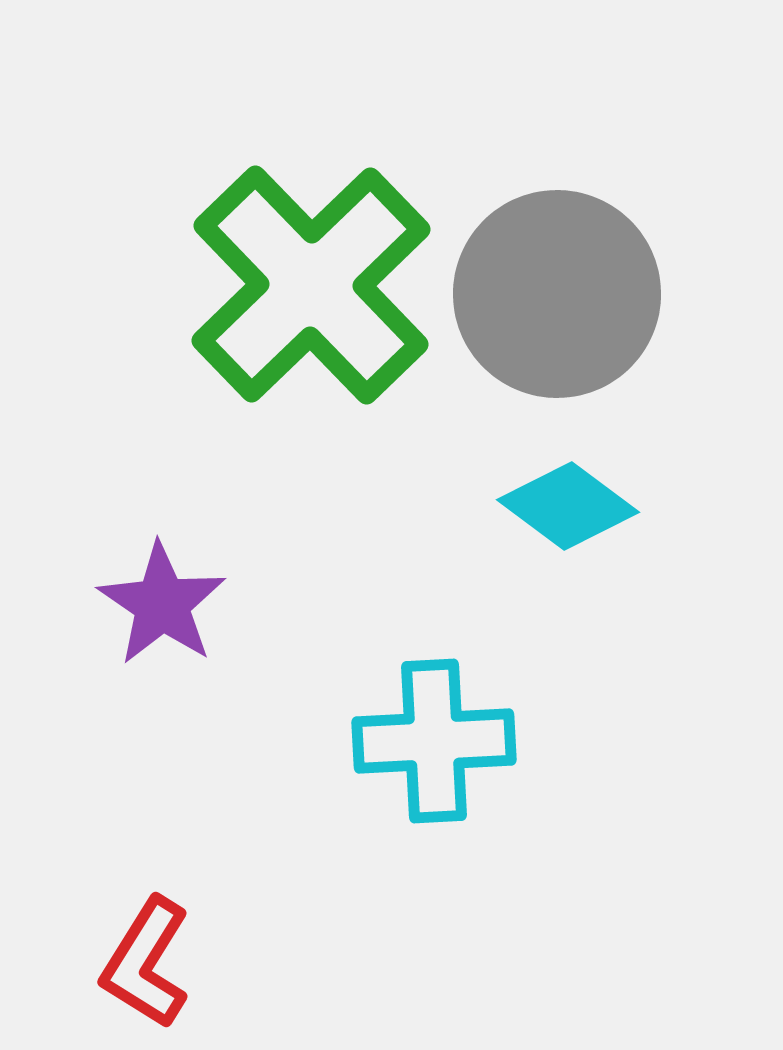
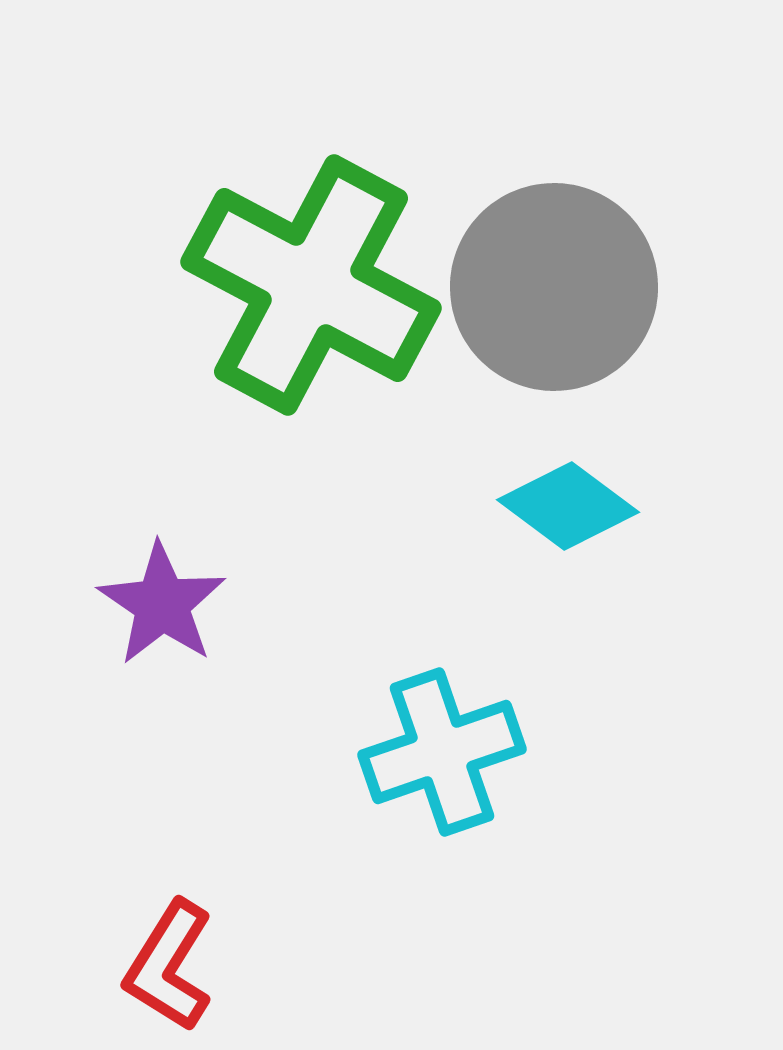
green cross: rotated 18 degrees counterclockwise
gray circle: moved 3 px left, 7 px up
cyan cross: moved 8 px right, 11 px down; rotated 16 degrees counterclockwise
red L-shape: moved 23 px right, 3 px down
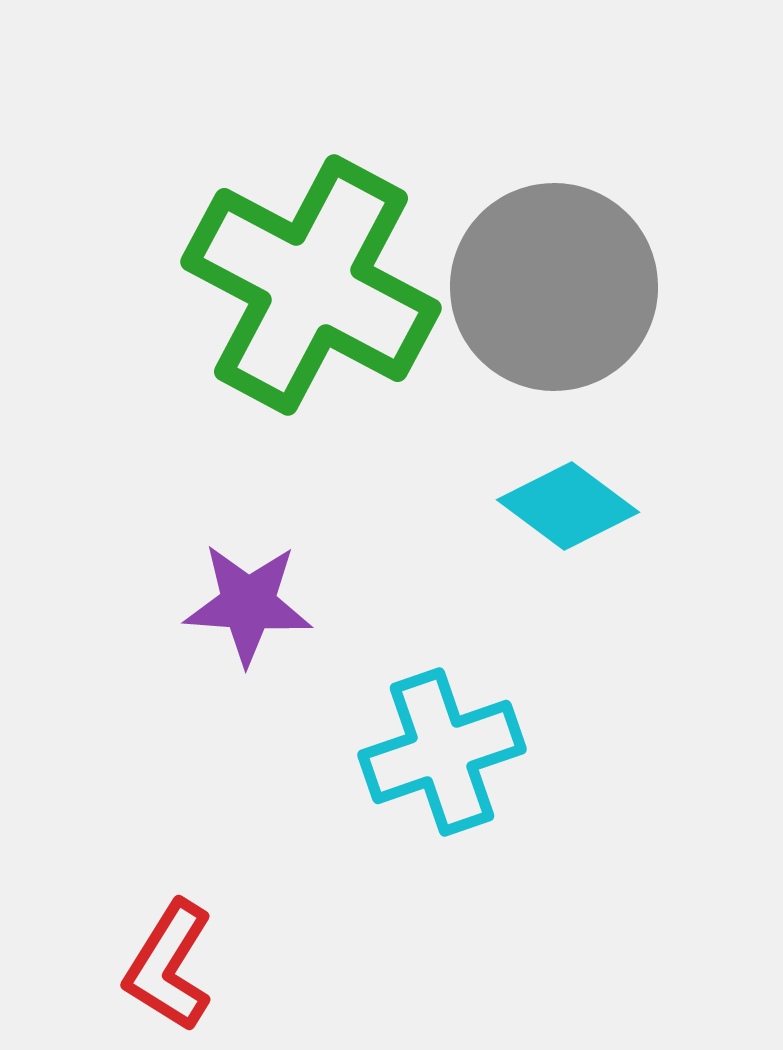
purple star: moved 86 px right; rotated 30 degrees counterclockwise
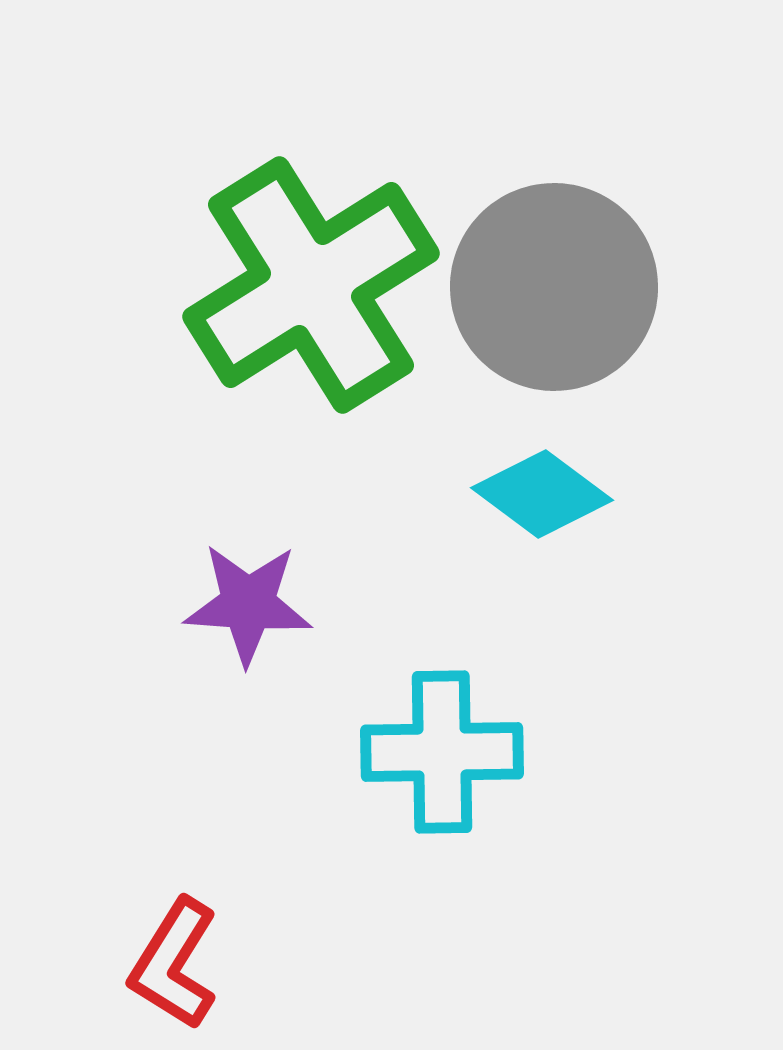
green cross: rotated 30 degrees clockwise
cyan diamond: moved 26 px left, 12 px up
cyan cross: rotated 18 degrees clockwise
red L-shape: moved 5 px right, 2 px up
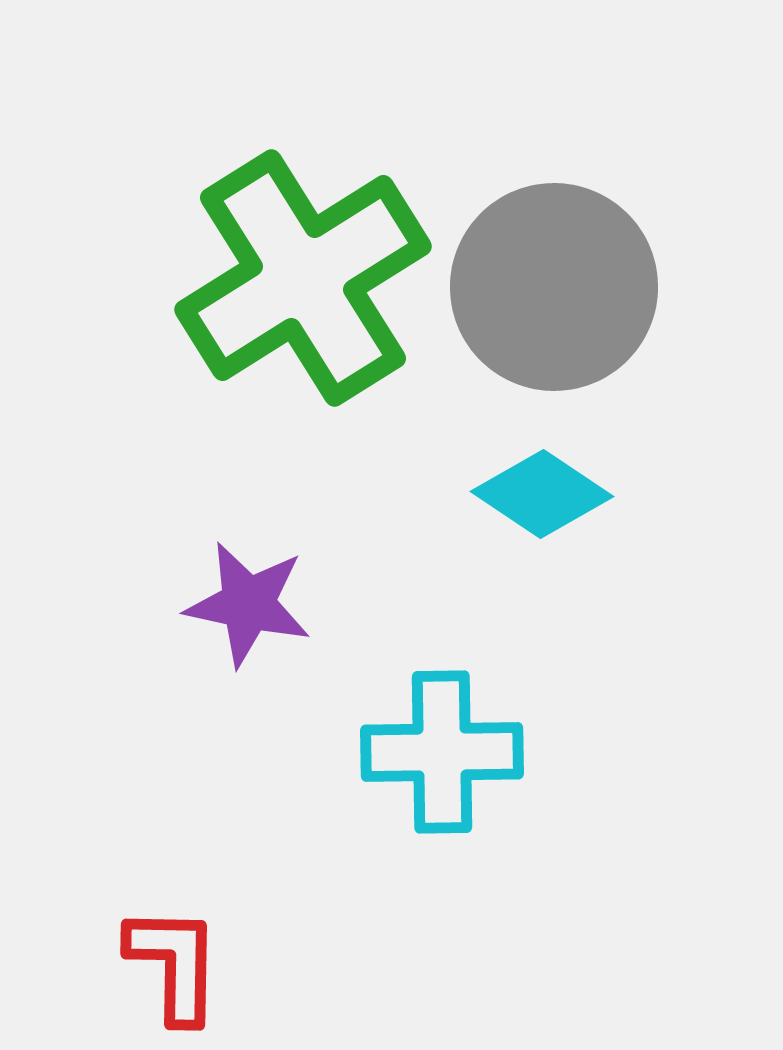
green cross: moved 8 px left, 7 px up
cyan diamond: rotated 3 degrees counterclockwise
purple star: rotated 8 degrees clockwise
red L-shape: rotated 149 degrees clockwise
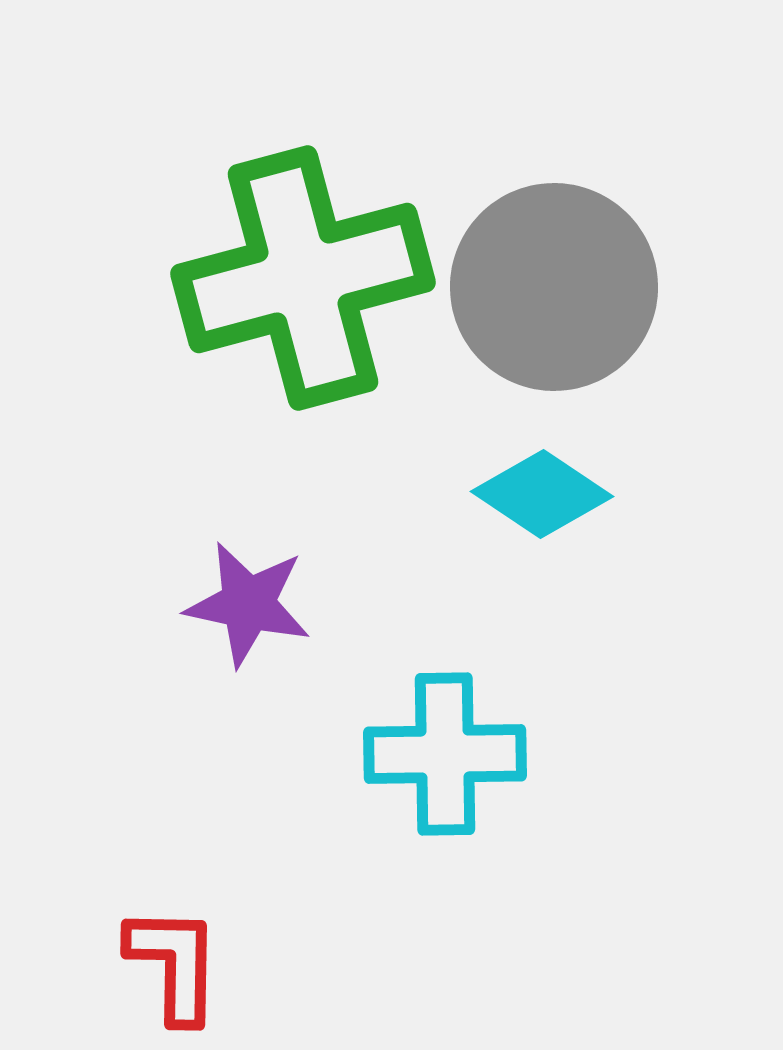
green cross: rotated 17 degrees clockwise
cyan cross: moved 3 px right, 2 px down
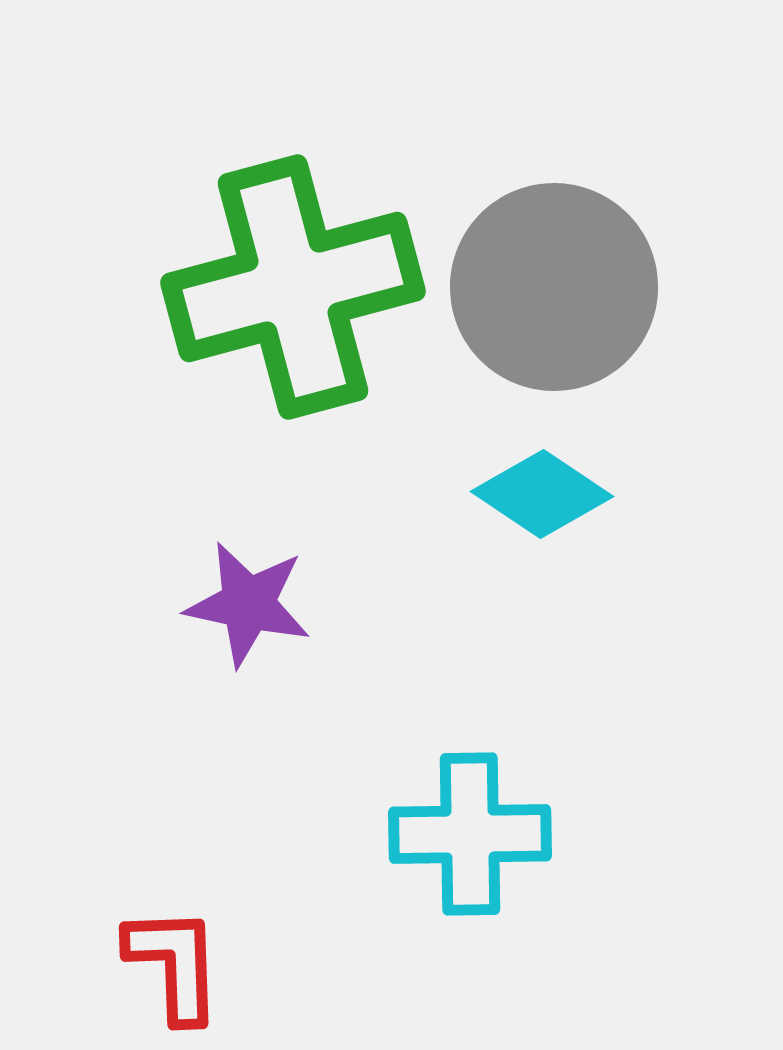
green cross: moved 10 px left, 9 px down
cyan cross: moved 25 px right, 80 px down
red L-shape: rotated 3 degrees counterclockwise
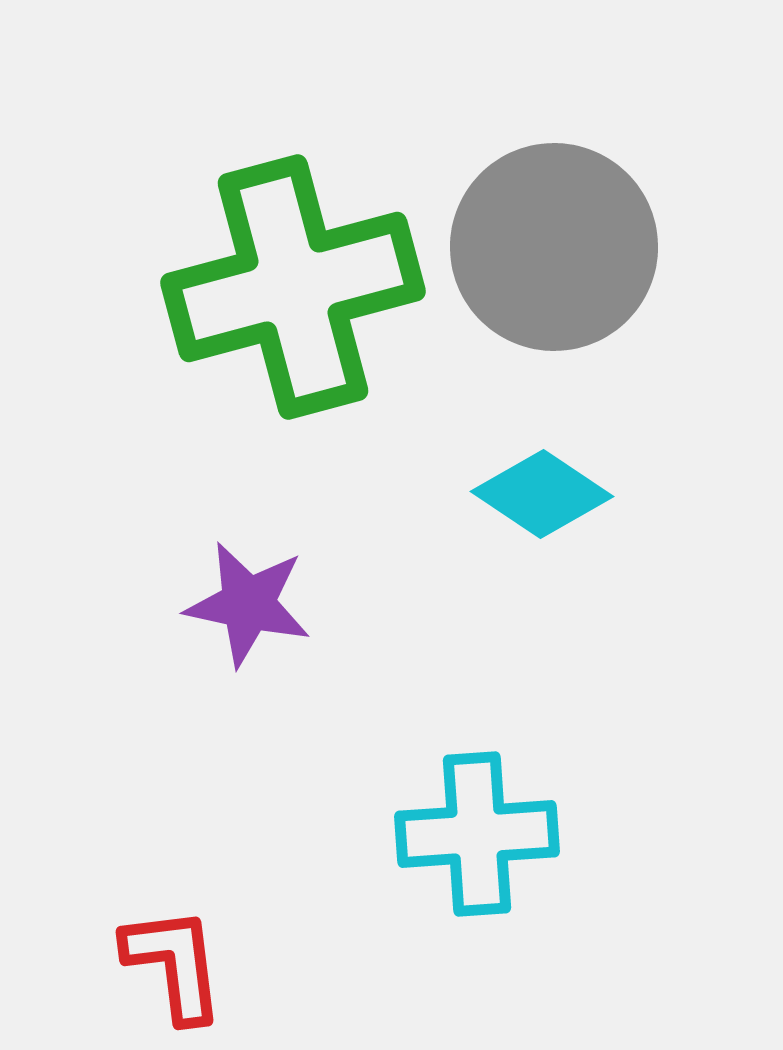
gray circle: moved 40 px up
cyan cross: moved 7 px right; rotated 3 degrees counterclockwise
red L-shape: rotated 5 degrees counterclockwise
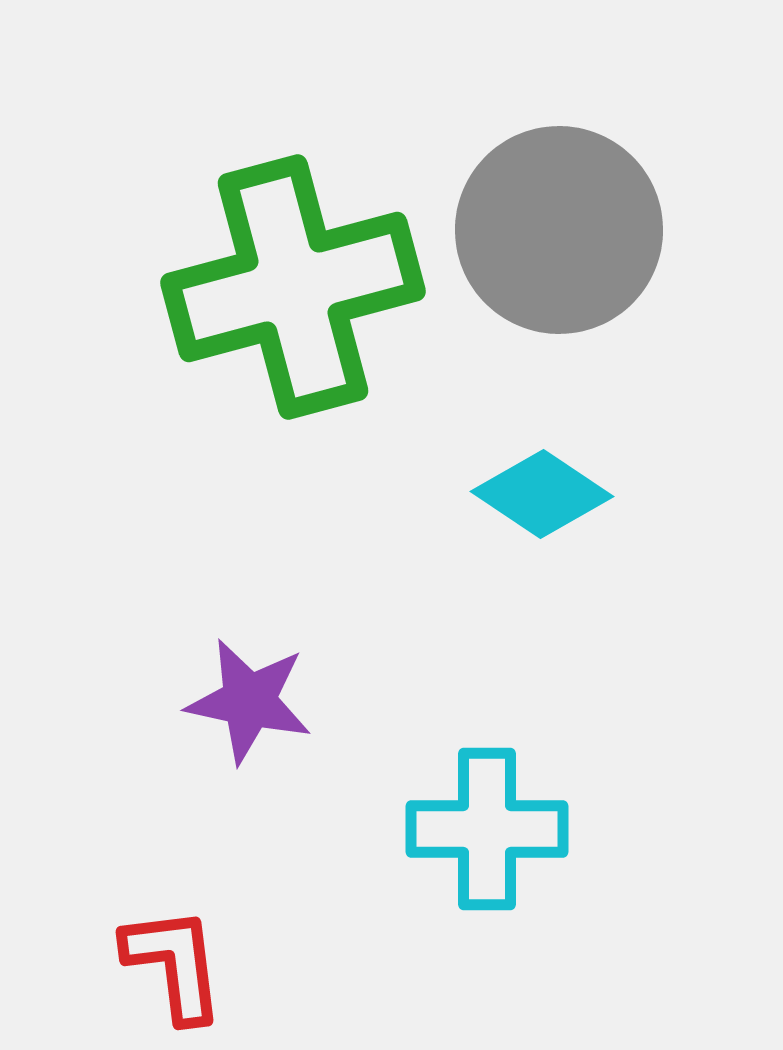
gray circle: moved 5 px right, 17 px up
purple star: moved 1 px right, 97 px down
cyan cross: moved 10 px right, 5 px up; rotated 4 degrees clockwise
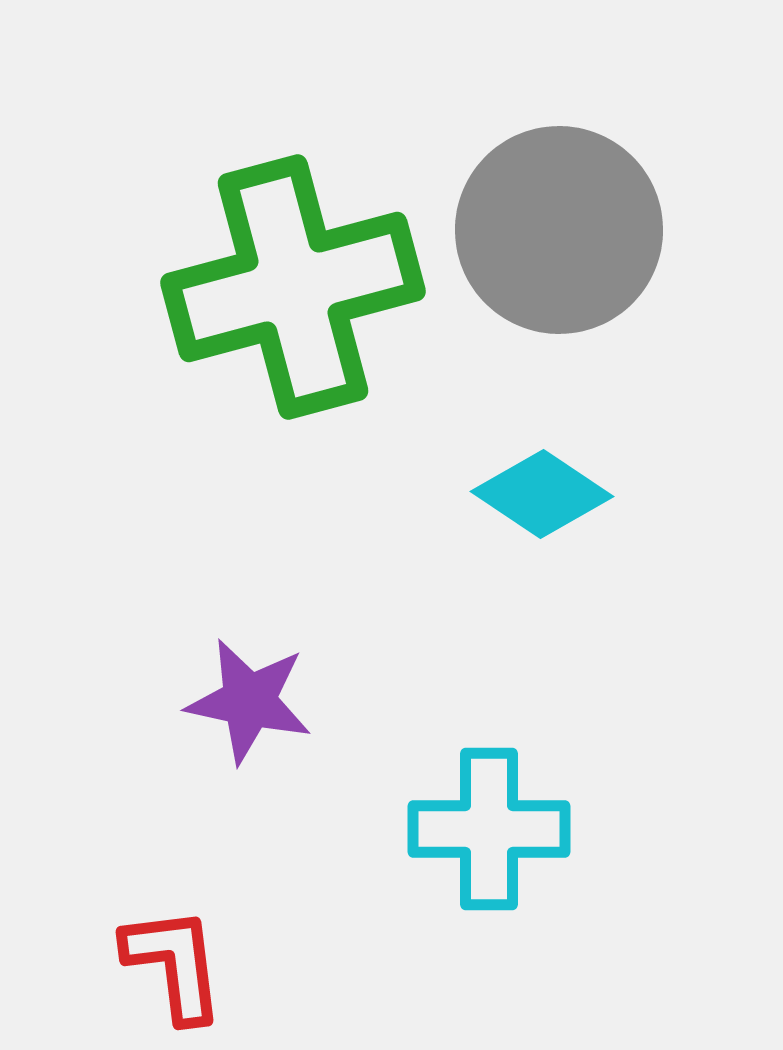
cyan cross: moved 2 px right
